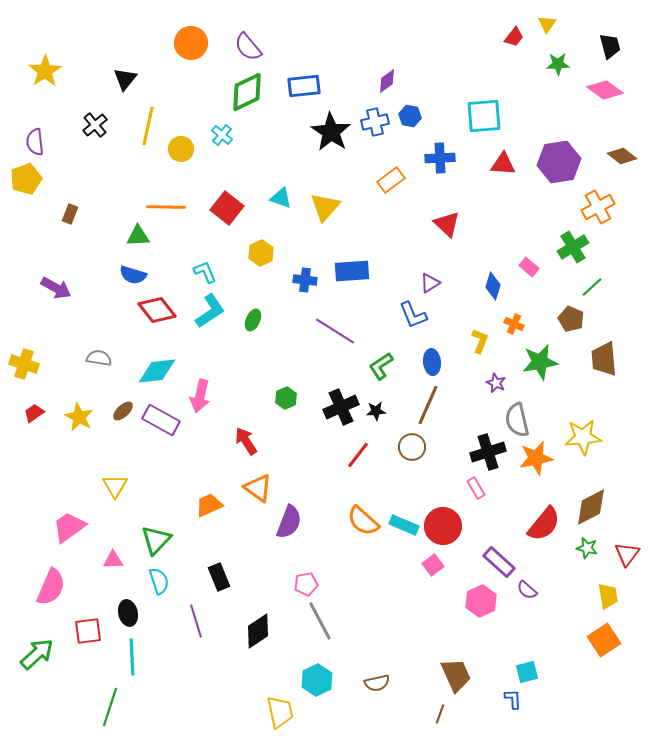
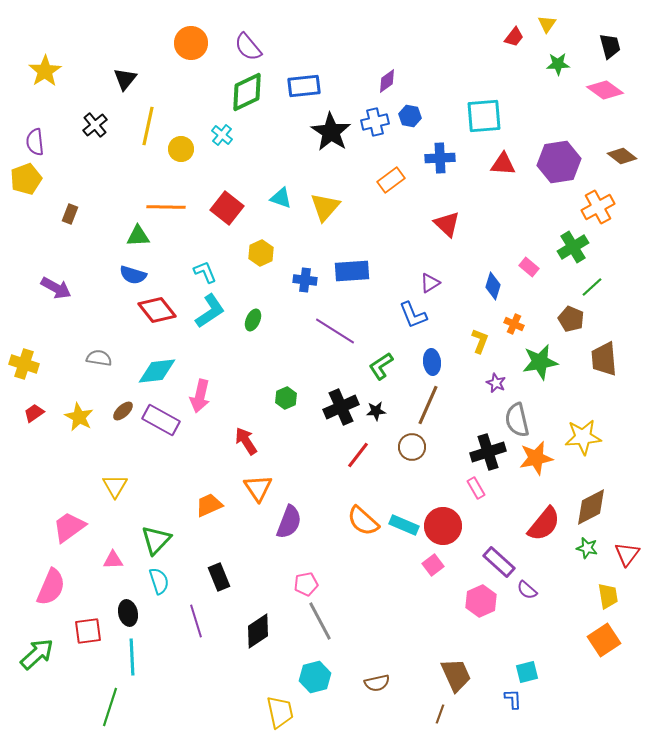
orange triangle at (258, 488): rotated 20 degrees clockwise
cyan hexagon at (317, 680): moved 2 px left, 3 px up; rotated 12 degrees clockwise
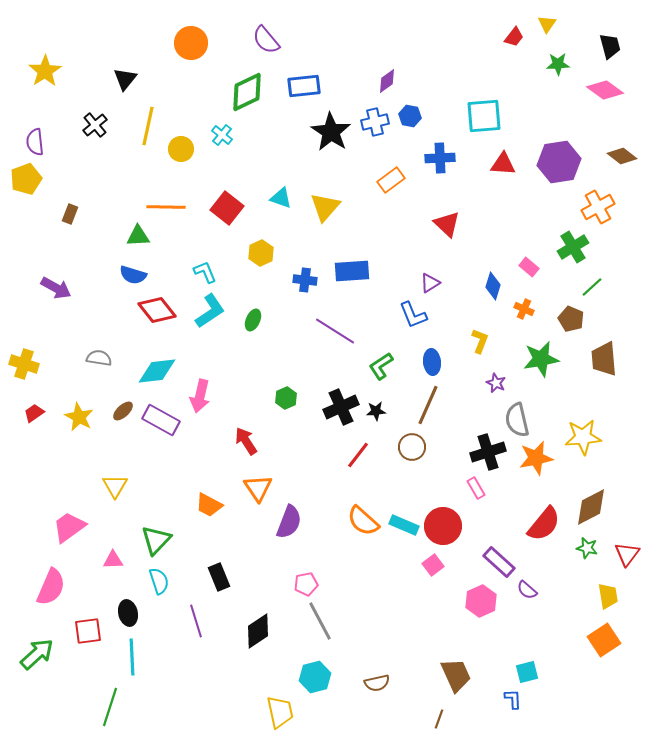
purple semicircle at (248, 47): moved 18 px right, 7 px up
orange cross at (514, 324): moved 10 px right, 15 px up
green star at (540, 362): moved 1 px right, 3 px up
orange trapezoid at (209, 505): rotated 128 degrees counterclockwise
brown line at (440, 714): moved 1 px left, 5 px down
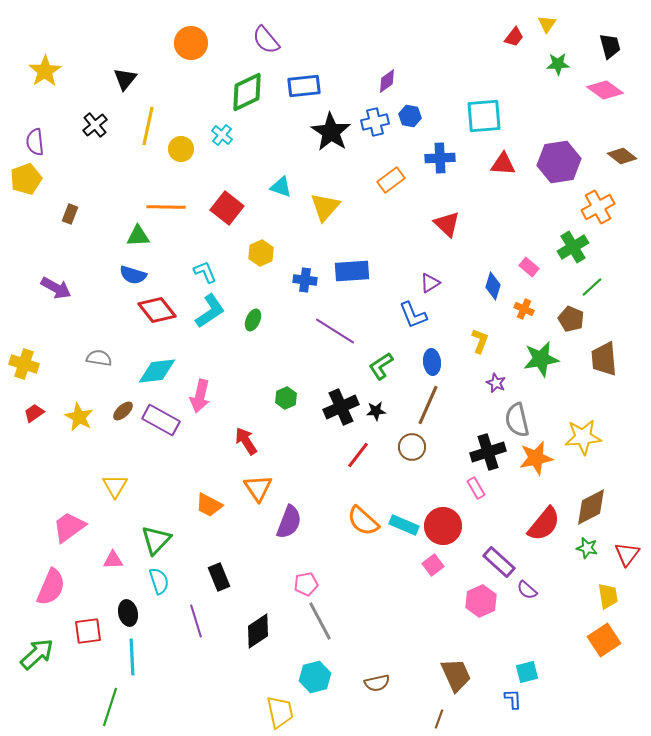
cyan triangle at (281, 198): moved 11 px up
